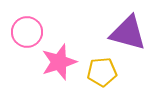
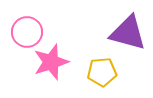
pink star: moved 8 px left
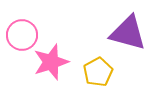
pink circle: moved 5 px left, 3 px down
yellow pentagon: moved 4 px left; rotated 24 degrees counterclockwise
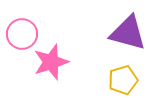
pink circle: moved 1 px up
yellow pentagon: moved 25 px right, 8 px down; rotated 12 degrees clockwise
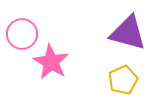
pink star: rotated 24 degrees counterclockwise
yellow pentagon: rotated 8 degrees counterclockwise
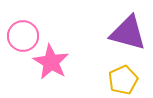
pink circle: moved 1 px right, 2 px down
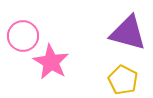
yellow pentagon: rotated 20 degrees counterclockwise
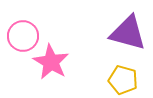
yellow pentagon: rotated 12 degrees counterclockwise
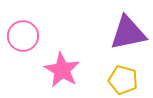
purple triangle: rotated 27 degrees counterclockwise
pink star: moved 11 px right, 8 px down
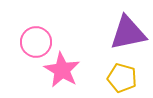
pink circle: moved 13 px right, 6 px down
yellow pentagon: moved 1 px left, 2 px up
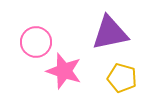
purple triangle: moved 18 px left
pink star: moved 2 px right, 1 px down; rotated 12 degrees counterclockwise
